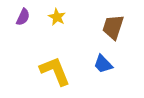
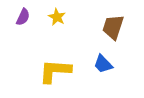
yellow L-shape: rotated 64 degrees counterclockwise
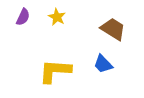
brown trapezoid: moved 2 px down; rotated 104 degrees clockwise
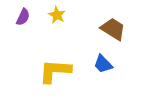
yellow star: moved 2 px up
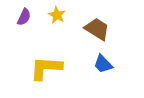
purple semicircle: moved 1 px right
brown trapezoid: moved 16 px left
yellow L-shape: moved 9 px left, 3 px up
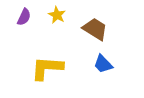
brown trapezoid: moved 2 px left
yellow L-shape: moved 1 px right
